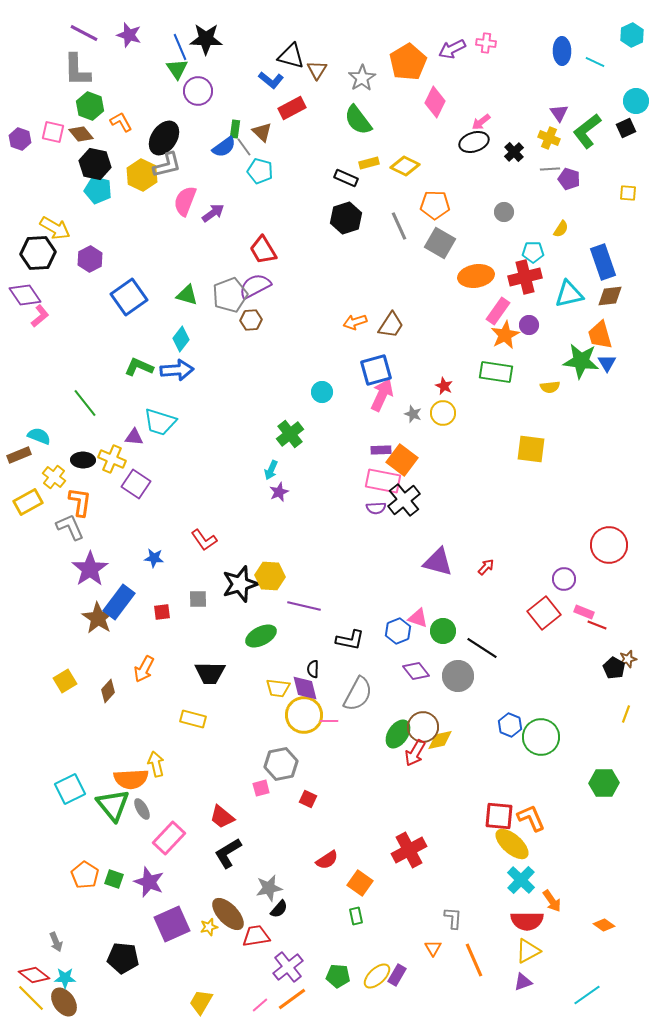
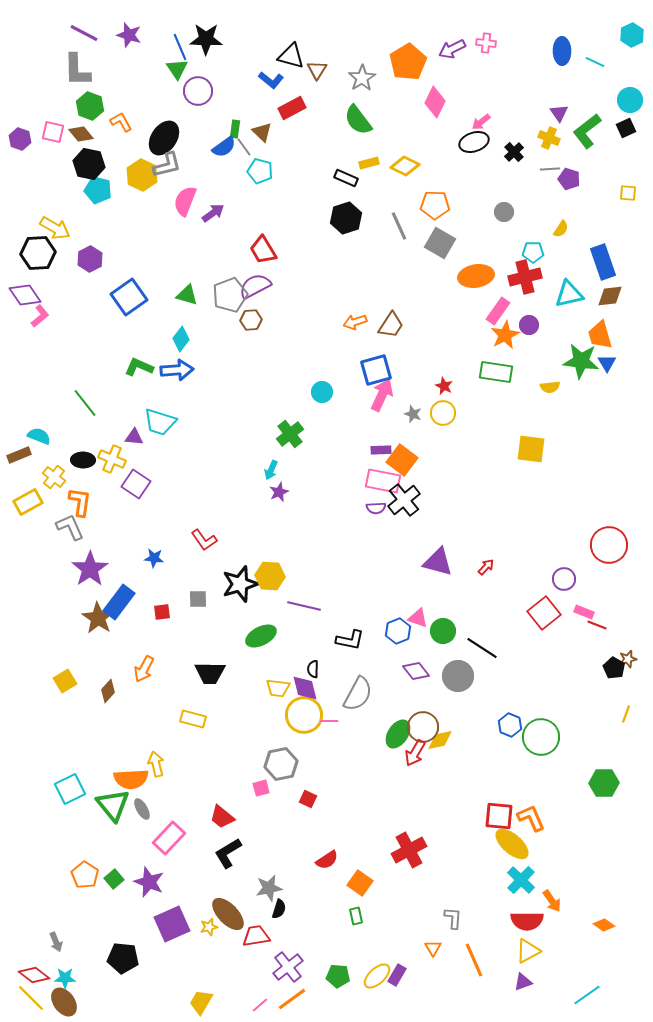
cyan circle at (636, 101): moved 6 px left, 1 px up
black hexagon at (95, 164): moved 6 px left
green square at (114, 879): rotated 30 degrees clockwise
black semicircle at (279, 909): rotated 24 degrees counterclockwise
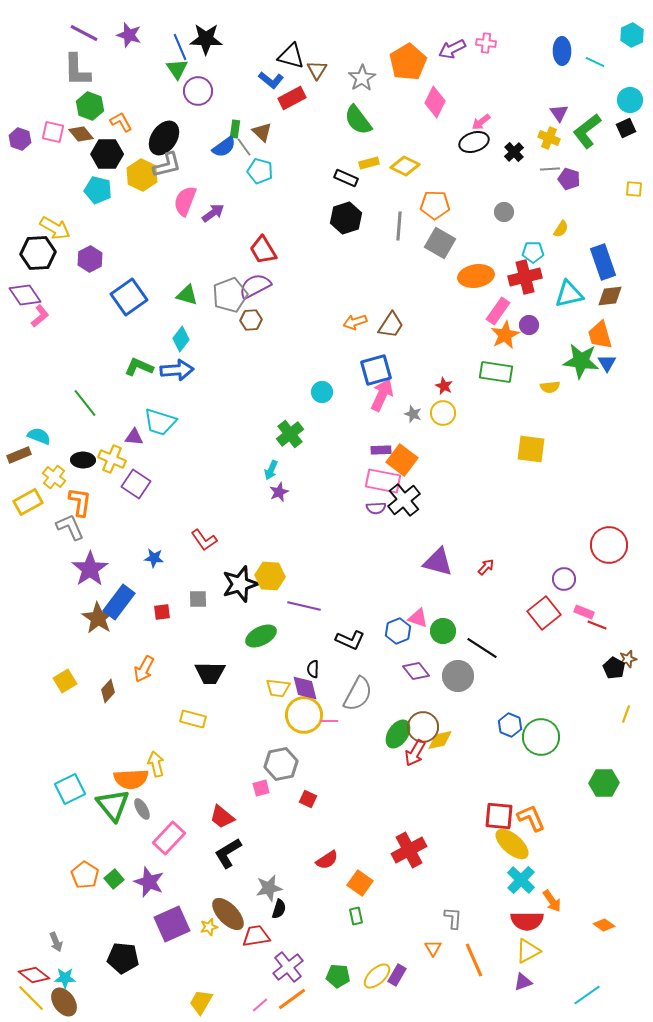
red rectangle at (292, 108): moved 10 px up
black hexagon at (89, 164): moved 18 px right, 10 px up; rotated 12 degrees counterclockwise
yellow square at (628, 193): moved 6 px right, 4 px up
gray line at (399, 226): rotated 28 degrees clockwise
black L-shape at (350, 640): rotated 12 degrees clockwise
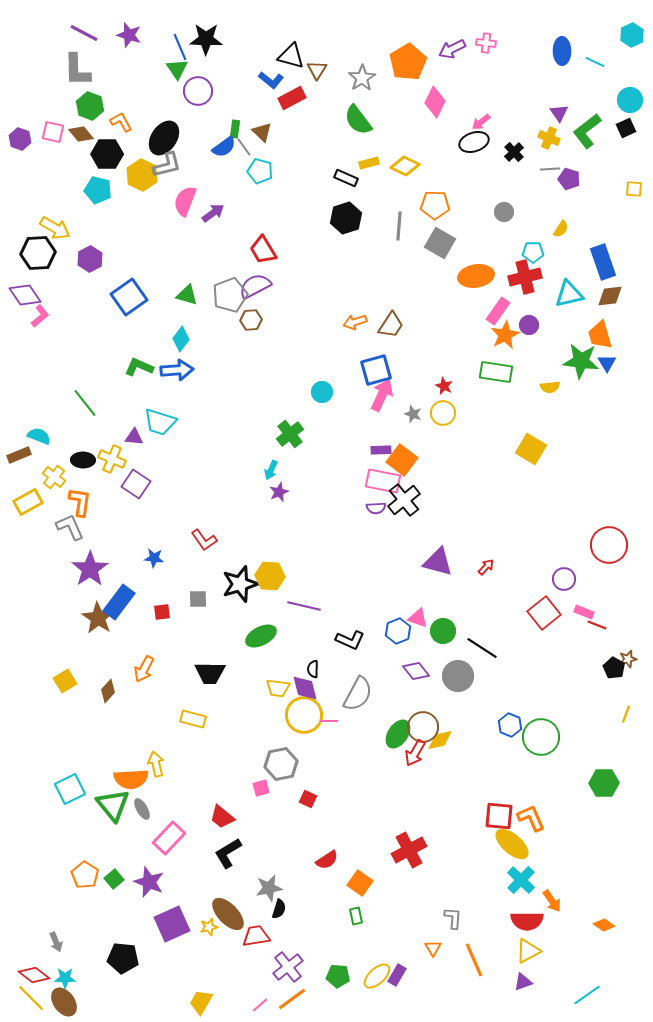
yellow square at (531, 449): rotated 24 degrees clockwise
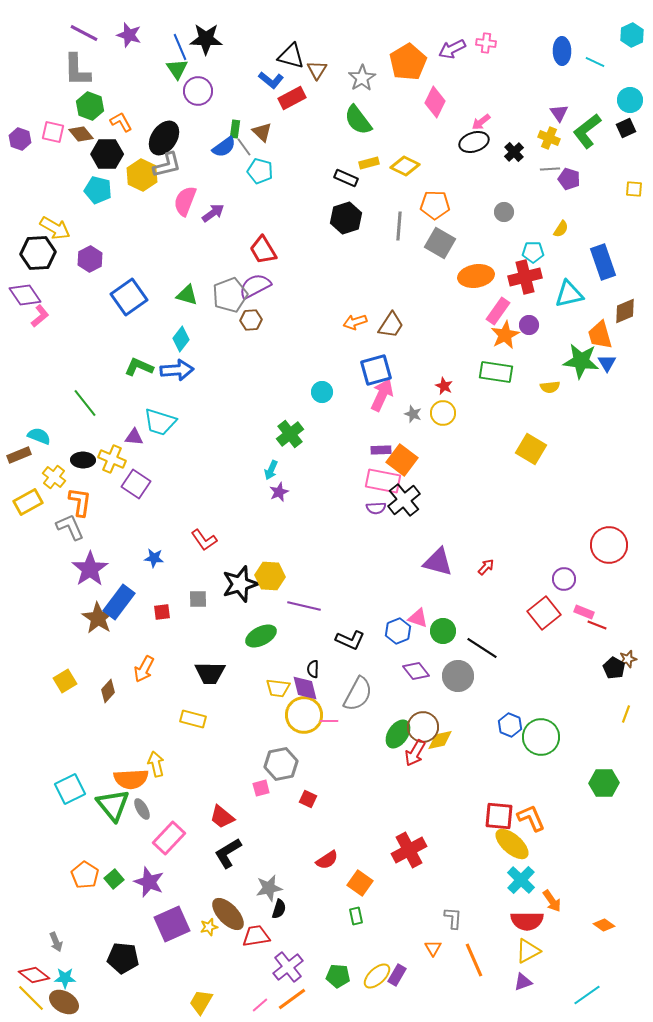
brown diamond at (610, 296): moved 15 px right, 15 px down; rotated 16 degrees counterclockwise
brown ellipse at (64, 1002): rotated 24 degrees counterclockwise
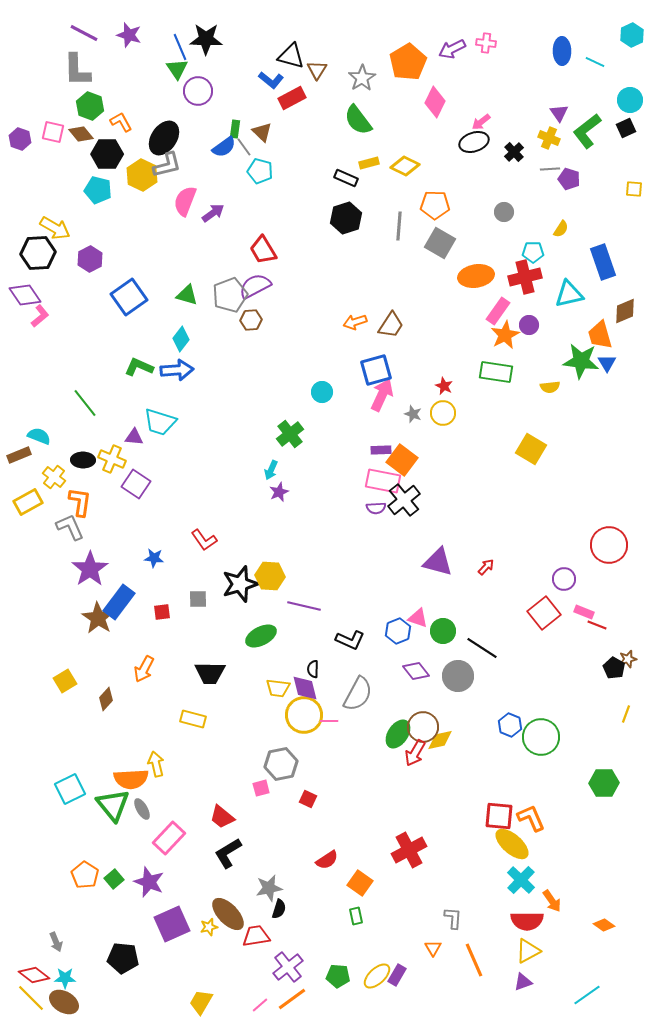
brown diamond at (108, 691): moved 2 px left, 8 px down
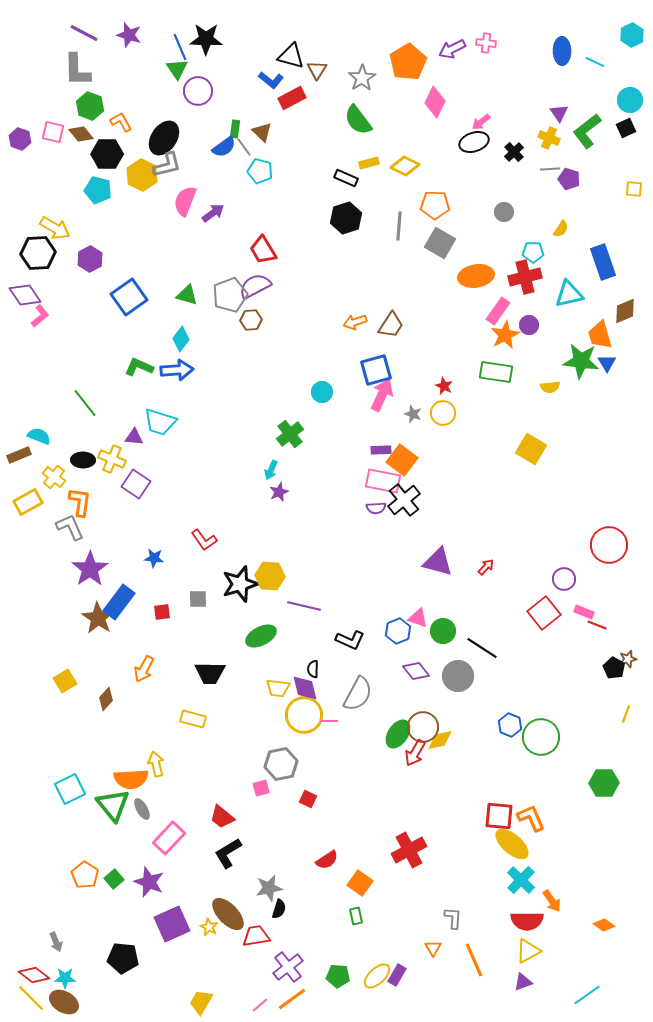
yellow star at (209, 927): rotated 30 degrees counterclockwise
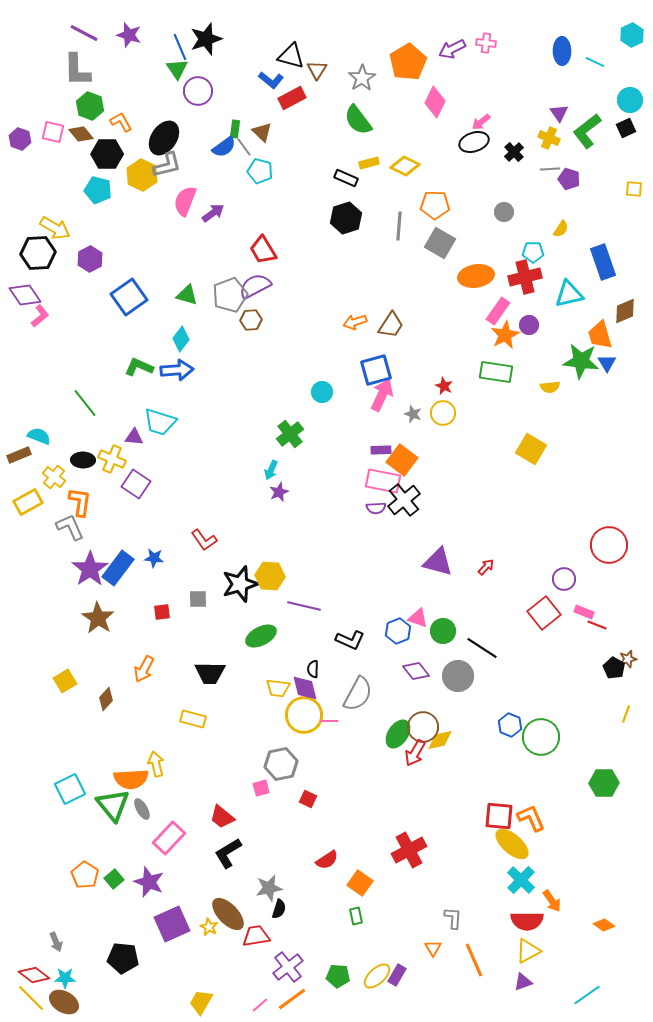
black star at (206, 39): rotated 20 degrees counterclockwise
blue rectangle at (119, 602): moved 1 px left, 34 px up
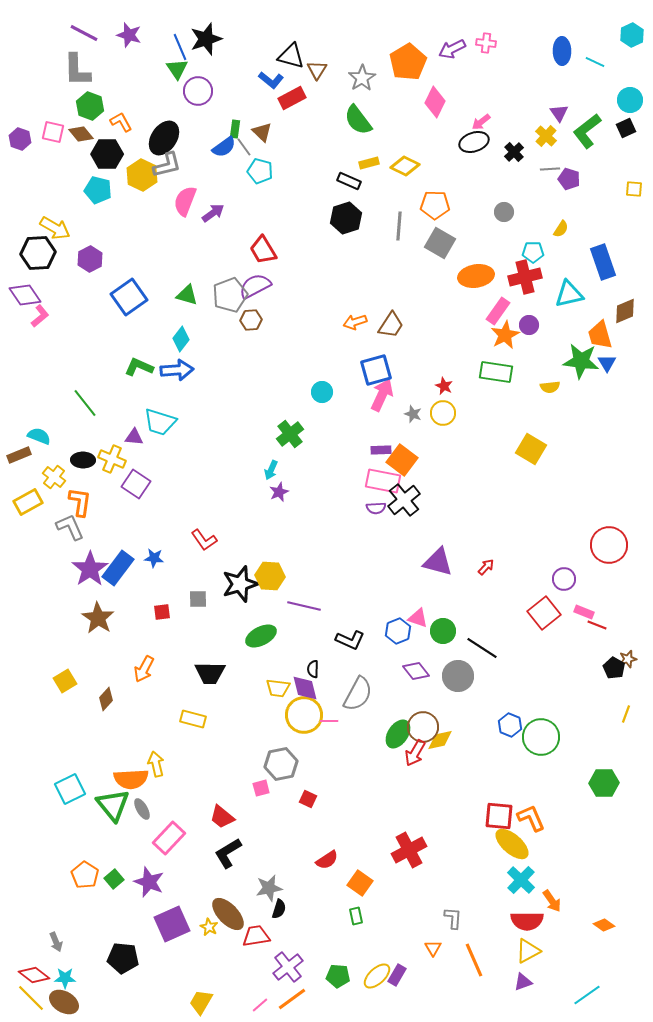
yellow cross at (549, 138): moved 3 px left, 2 px up; rotated 20 degrees clockwise
black rectangle at (346, 178): moved 3 px right, 3 px down
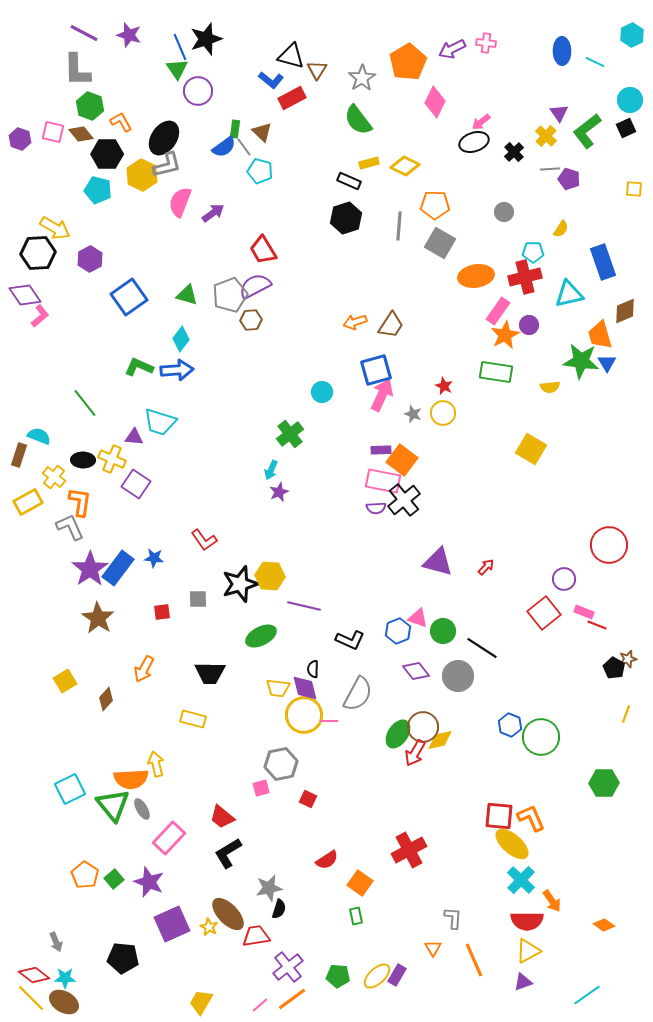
pink semicircle at (185, 201): moved 5 px left, 1 px down
brown rectangle at (19, 455): rotated 50 degrees counterclockwise
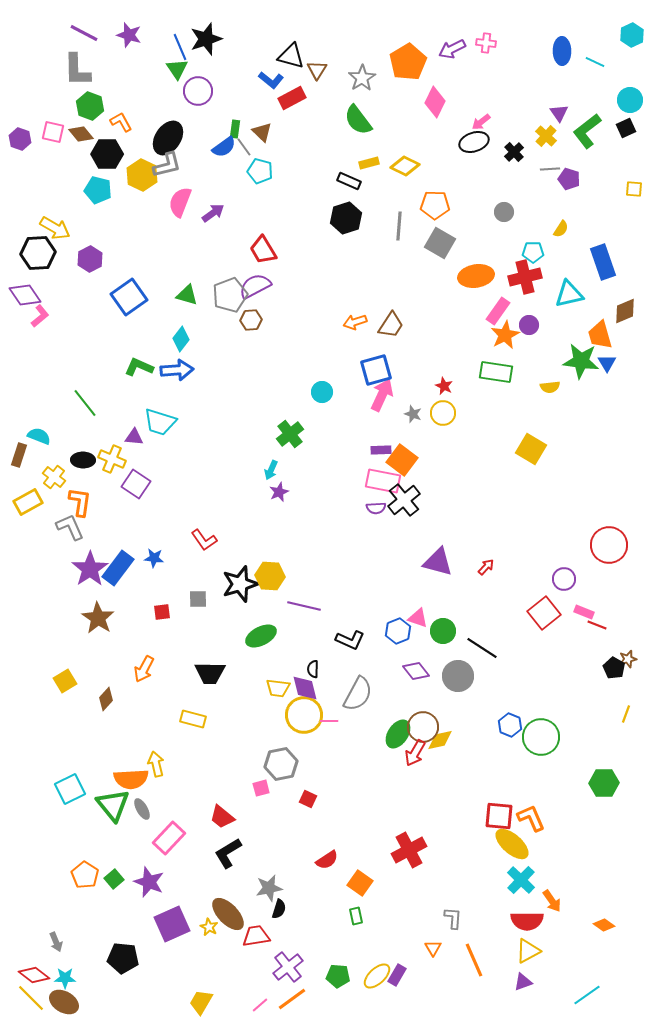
black ellipse at (164, 138): moved 4 px right
